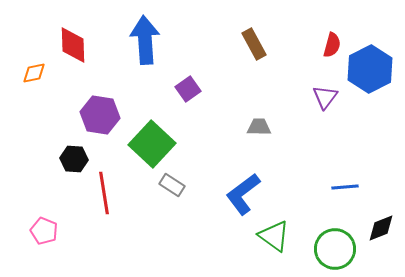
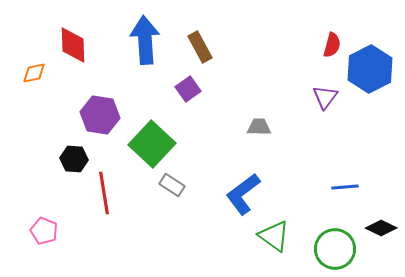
brown rectangle: moved 54 px left, 3 px down
black diamond: rotated 48 degrees clockwise
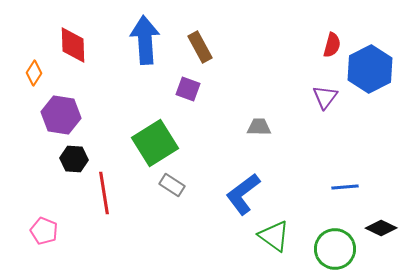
orange diamond: rotated 45 degrees counterclockwise
purple square: rotated 35 degrees counterclockwise
purple hexagon: moved 39 px left
green square: moved 3 px right, 1 px up; rotated 15 degrees clockwise
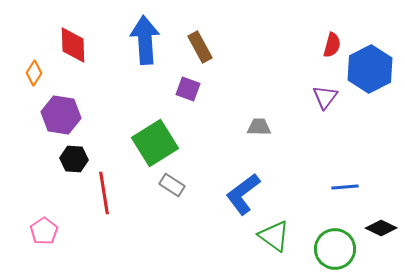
pink pentagon: rotated 16 degrees clockwise
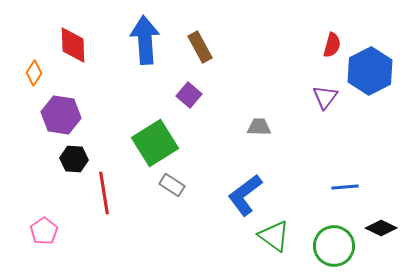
blue hexagon: moved 2 px down
purple square: moved 1 px right, 6 px down; rotated 20 degrees clockwise
blue L-shape: moved 2 px right, 1 px down
green circle: moved 1 px left, 3 px up
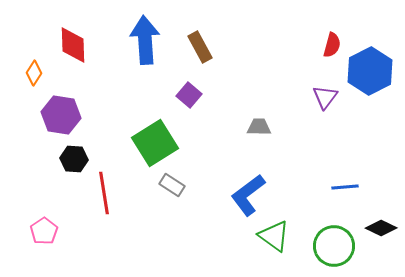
blue L-shape: moved 3 px right
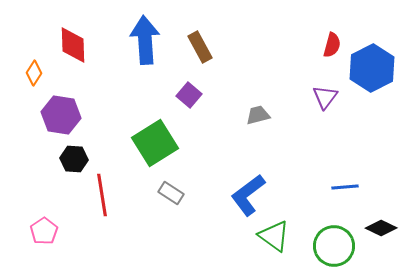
blue hexagon: moved 2 px right, 3 px up
gray trapezoid: moved 1 px left, 12 px up; rotated 15 degrees counterclockwise
gray rectangle: moved 1 px left, 8 px down
red line: moved 2 px left, 2 px down
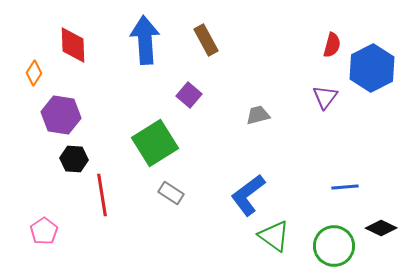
brown rectangle: moved 6 px right, 7 px up
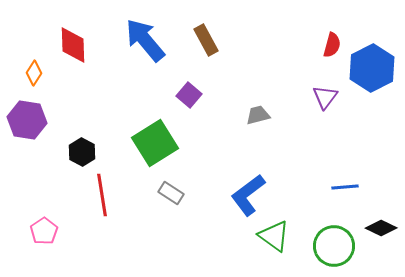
blue arrow: rotated 36 degrees counterclockwise
purple hexagon: moved 34 px left, 5 px down
black hexagon: moved 8 px right, 7 px up; rotated 24 degrees clockwise
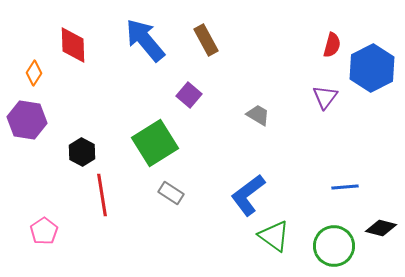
gray trapezoid: rotated 45 degrees clockwise
black diamond: rotated 12 degrees counterclockwise
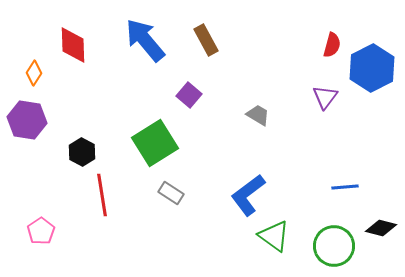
pink pentagon: moved 3 px left
